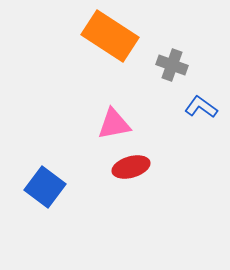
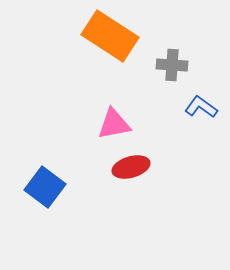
gray cross: rotated 16 degrees counterclockwise
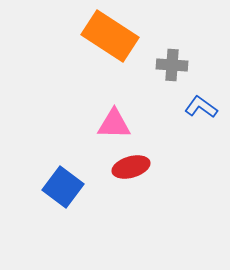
pink triangle: rotated 12 degrees clockwise
blue square: moved 18 px right
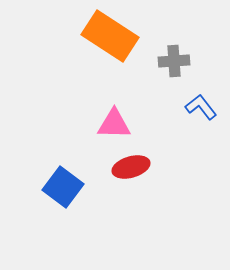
gray cross: moved 2 px right, 4 px up; rotated 8 degrees counterclockwise
blue L-shape: rotated 16 degrees clockwise
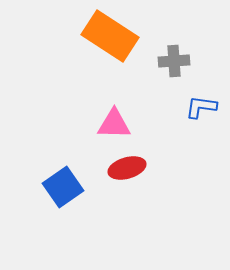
blue L-shape: rotated 44 degrees counterclockwise
red ellipse: moved 4 px left, 1 px down
blue square: rotated 18 degrees clockwise
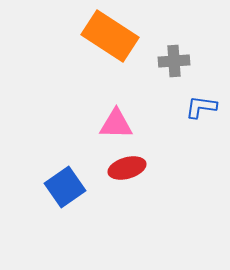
pink triangle: moved 2 px right
blue square: moved 2 px right
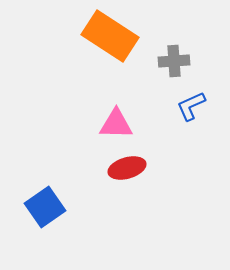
blue L-shape: moved 10 px left, 1 px up; rotated 32 degrees counterclockwise
blue square: moved 20 px left, 20 px down
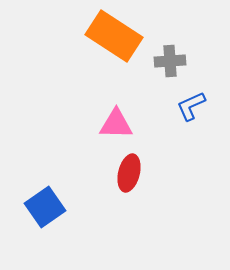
orange rectangle: moved 4 px right
gray cross: moved 4 px left
red ellipse: moved 2 px right, 5 px down; rotated 60 degrees counterclockwise
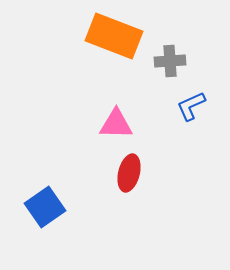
orange rectangle: rotated 12 degrees counterclockwise
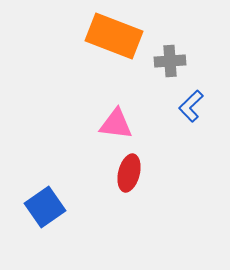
blue L-shape: rotated 20 degrees counterclockwise
pink triangle: rotated 6 degrees clockwise
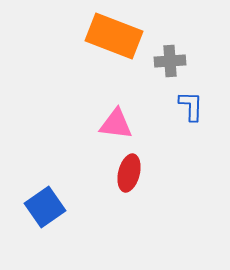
blue L-shape: rotated 136 degrees clockwise
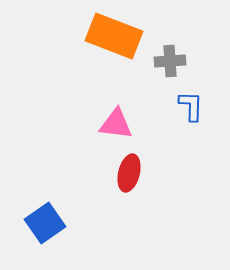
blue square: moved 16 px down
